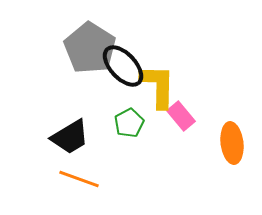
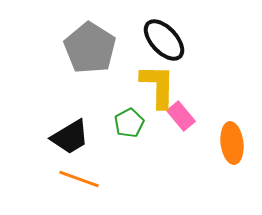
black ellipse: moved 41 px right, 26 px up
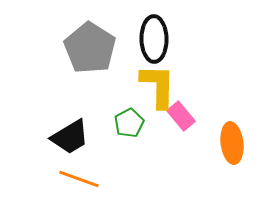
black ellipse: moved 10 px left, 1 px up; rotated 42 degrees clockwise
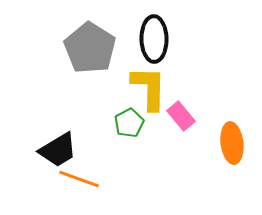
yellow L-shape: moved 9 px left, 2 px down
black trapezoid: moved 12 px left, 13 px down
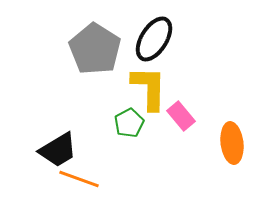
black ellipse: rotated 33 degrees clockwise
gray pentagon: moved 5 px right, 1 px down
